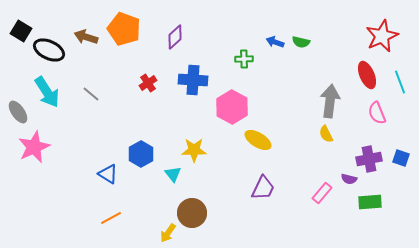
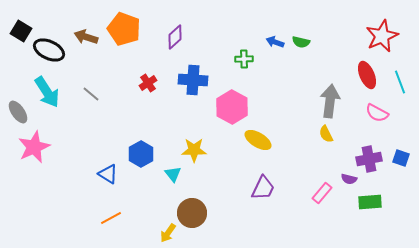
pink semicircle: rotated 40 degrees counterclockwise
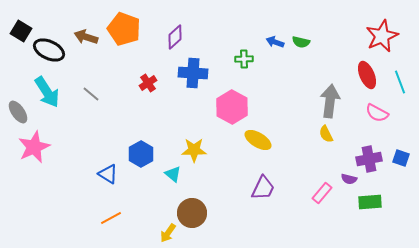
blue cross: moved 7 px up
cyan triangle: rotated 12 degrees counterclockwise
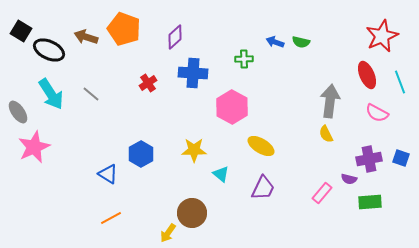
cyan arrow: moved 4 px right, 2 px down
yellow ellipse: moved 3 px right, 6 px down
cyan triangle: moved 48 px right
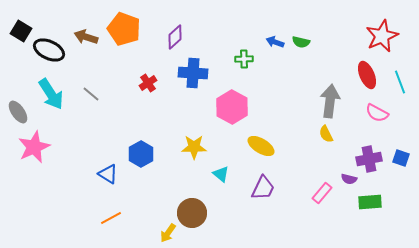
yellow star: moved 3 px up
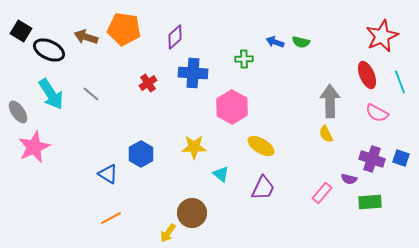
orange pentagon: rotated 12 degrees counterclockwise
gray arrow: rotated 8 degrees counterclockwise
purple cross: moved 3 px right; rotated 30 degrees clockwise
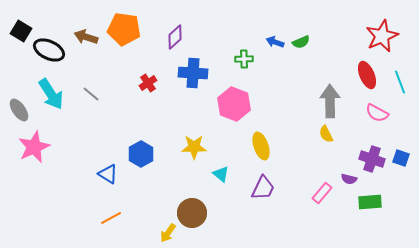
green semicircle: rotated 36 degrees counterclockwise
pink hexagon: moved 2 px right, 3 px up; rotated 8 degrees counterclockwise
gray ellipse: moved 1 px right, 2 px up
yellow ellipse: rotated 40 degrees clockwise
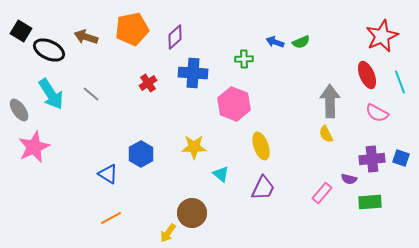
orange pentagon: moved 8 px right; rotated 20 degrees counterclockwise
purple cross: rotated 25 degrees counterclockwise
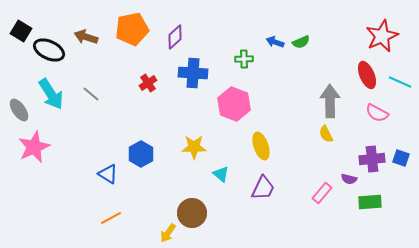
cyan line: rotated 45 degrees counterclockwise
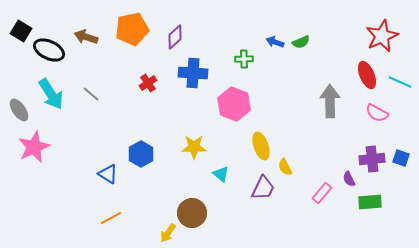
yellow semicircle: moved 41 px left, 33 px down
purple semicircle: rotated 49 degrees clockwise
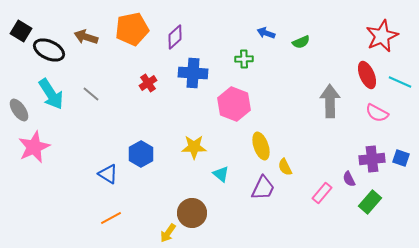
blue arrow: moved 9 px left, 9 px up
green rectangle: rotated 45 degrees counterclockwise
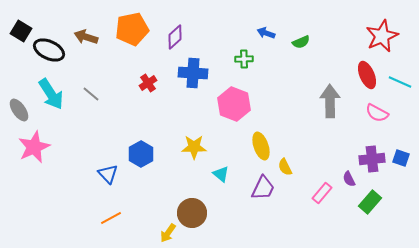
blue triangle: rotated 15 degrees clockwise
